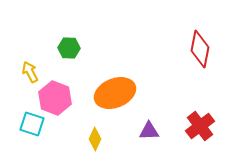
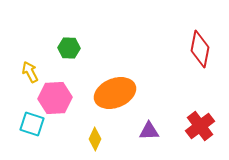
pink hexagon: rotated 24 degrees counterclockwise
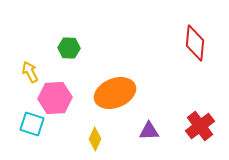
red diamond: moved 5 px left, 6 px up; rotated 6 degrees counterclockwise
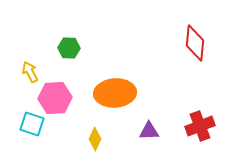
orange ellipse: rotated 18 degrees clockwise
red cross: rotated 16 degrees clockwise
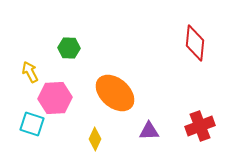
orange ellipse: rotated 45 degrees clockwise
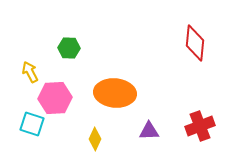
orange ellipse: rotated 36 degrees counterclockwise
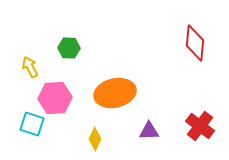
yellow arrow: moved 5 px up
orange ellipse: rotated 18 degrees counterclockwise
red cross: rotated 32 degrees counterclockwise
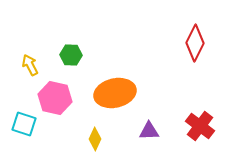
red diamond: rotated 21 degrees clockwise
green hexagon: moved 2 px right, 7 px down
yellow arrow: moved 2 px up
pink hexagon: rotated 16 degrees clockwise
cyan square: moved 8 px left
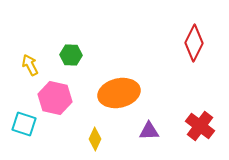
red diamond: moved 1 px left
orange ellipse: moved 4 px right
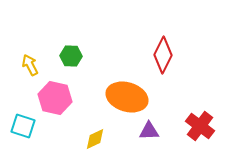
red diamond: moved 31 px left, 12 px down
green hexagon: moved 1 px down
orange ellipse: moved 8 px right, 4 px down; rotated 30 degrees clockwise
cyan square: moved 1 px left, 2 px down
yellow diamond: rotated 40 degrees clockwise
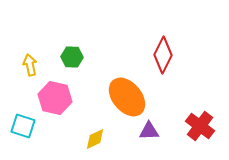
green hexagon: moved 1 px right, 1 px down
yellow arrow: rotated 15 degrees clockwise
orange ellipse: rotated 33 degrees clockwise
